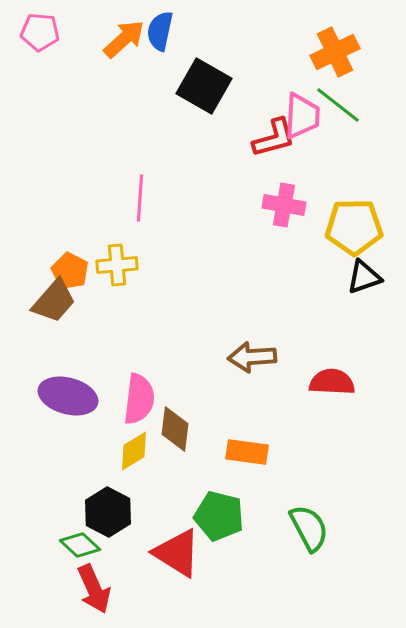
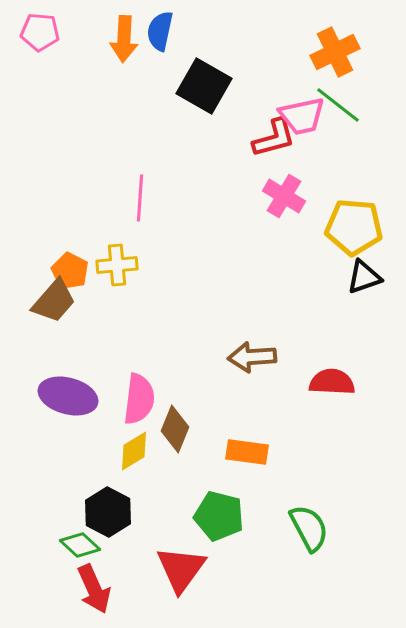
orange arrow: rotated 135 degrees clockwise
pink trapezoid: rotated 75 degrees clockwise
pink cross: moved 9 px up; rotated 21 degrees clockwise
yellow pentagon: rotated 6 degrees clockwise
brown diamond: rotated 15 degrees clockwise
red triangle: moved 4 px right, 16 px down; rotated 34 degrees clockwise
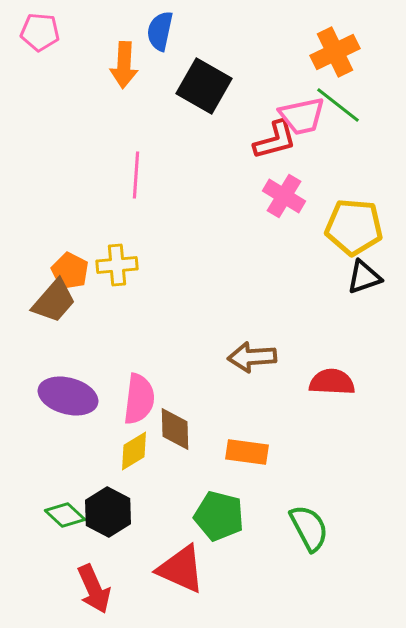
orange arrow: moved 26 px down
red L-shape: moved 1 px right, 2 px down
pink line: moved 4 px left, 23 px up
brown diamond: rotated 24 degrees counterclockwise
green diamond: moved 15 px left, 30 px up
red triangle: rotated 42 degrees counterclockwise
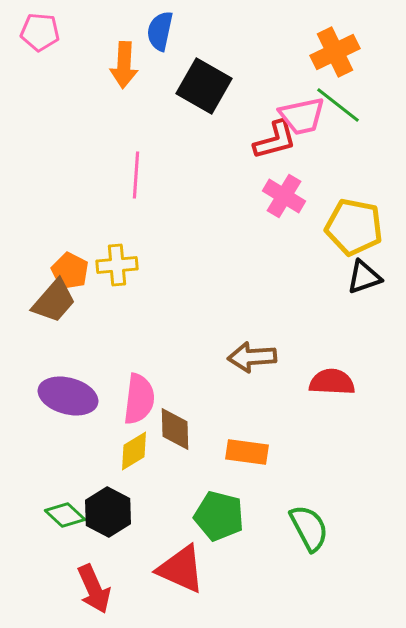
yellow pentagon: rotated 6 degrees clockwise
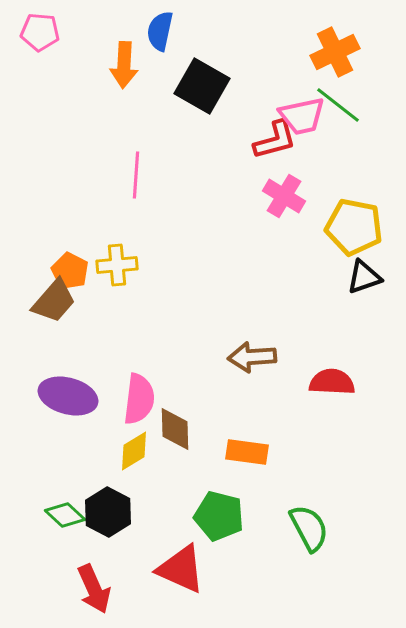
black square: moved 2 px left
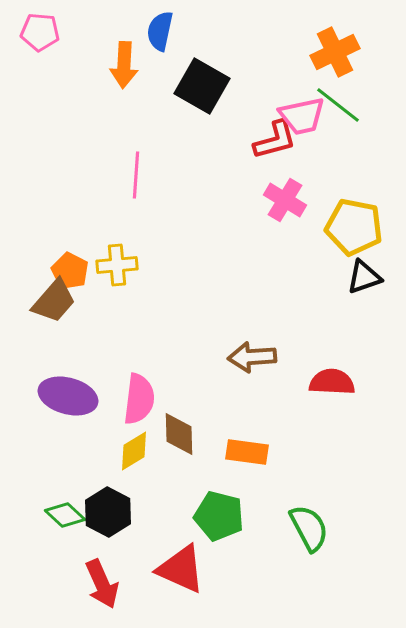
pink cross: moved 1 px right, 4 px down
brown diamond: moved 4 px right, 5 px down
red arrow: moved 8 px right, 5 px up
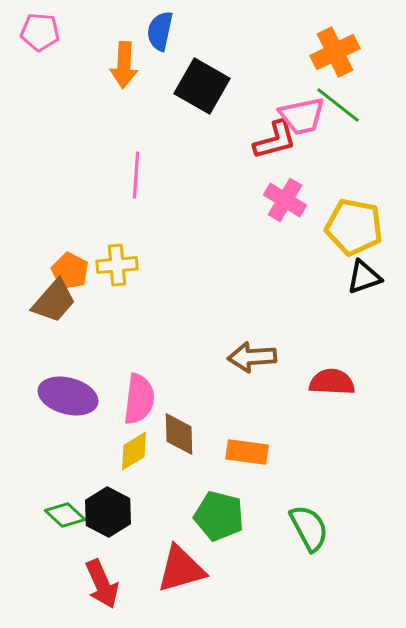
red triangle: rotated 40 degrees counterclockwise
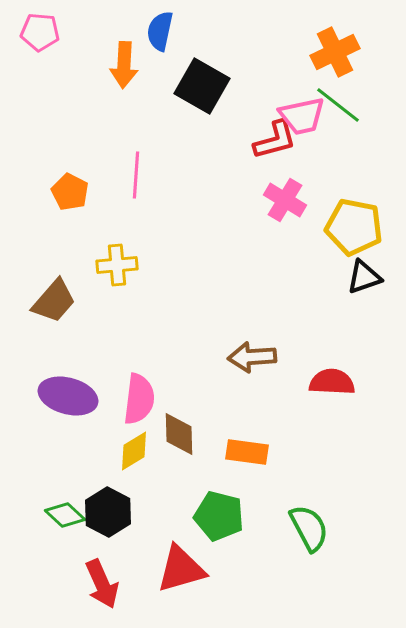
orange pentagon: moved 79 px up
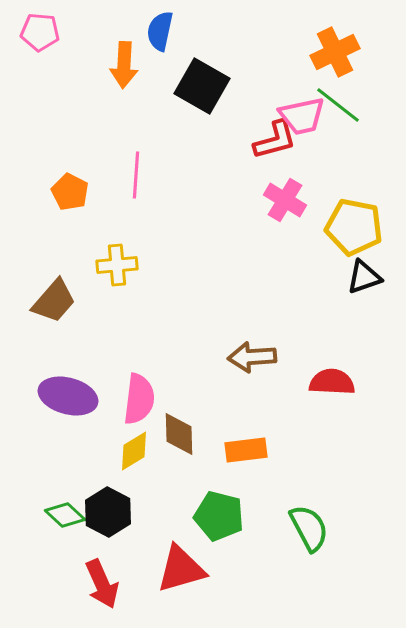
orange rectangle: moved 1 px left, 2 px up; rotated 15 degrees counterclockwise
